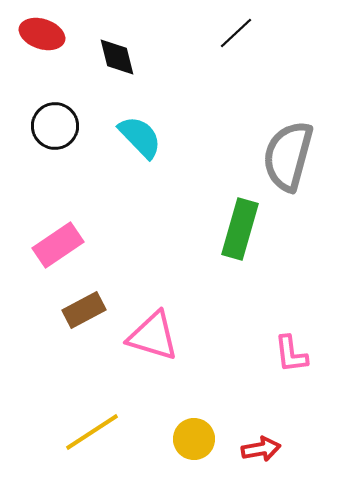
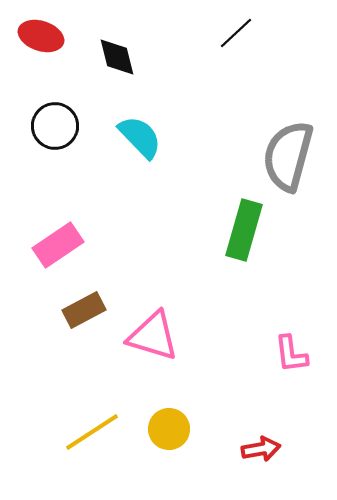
red ellipse: moved 1 px left, 2 px down
green rectangle: moved 4 px right, 1 px down
yellow circle: moved 25 px left, 10 px up
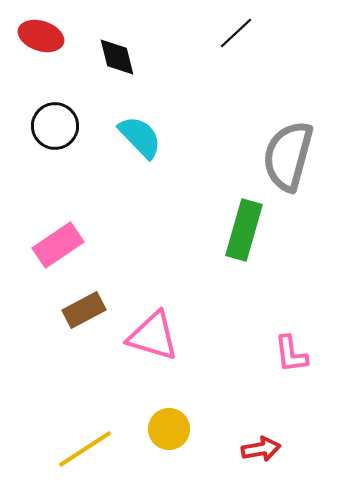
yellow line: moved 7 px left, 17 px down
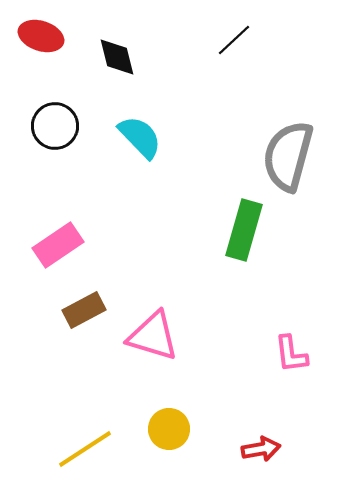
black line: moved 2 px left, 7 px down
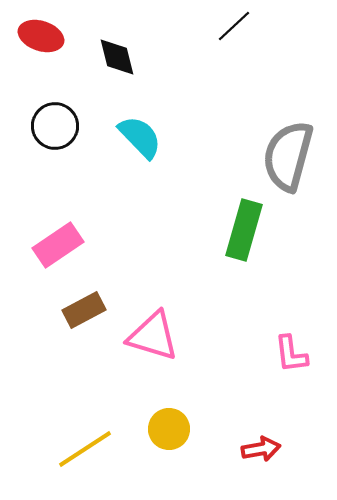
black line: moved 14 px up
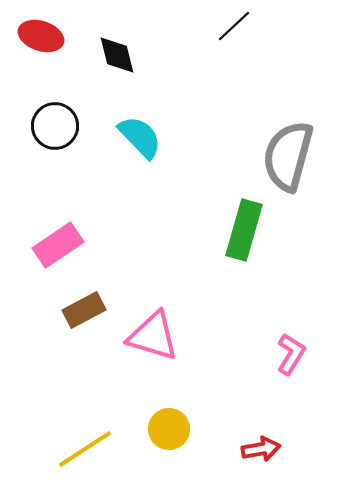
black diamond: moved 2 px up
pink L-shape: rotated 141 degrees counterclockwise
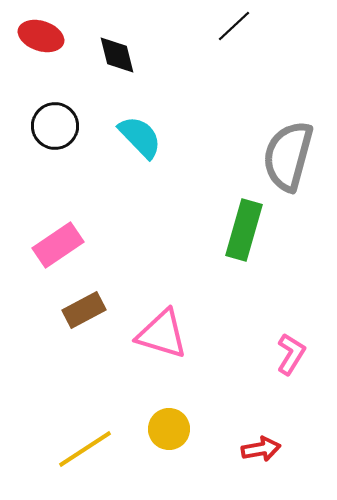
pink triangle: moved 9 px right, 2 px up
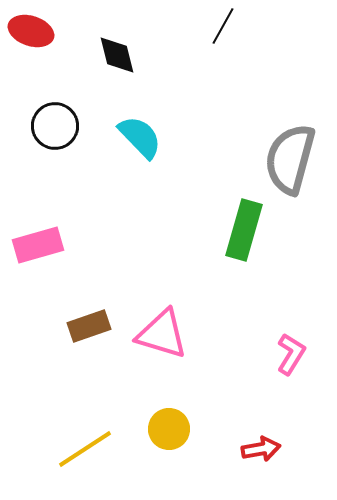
black line: moved 11 px left; rotated 18 degrees counterclockwise
red ellipse: moved 10 px left, 5 px up
gray semicircle: moved 2 px right, 3 px down
pink rectangle: moved 20 px left; rotated 18 degrees clockwise
brown rectangle: moved 5 px right, 16 px down; rotated 9 degrees clockwise
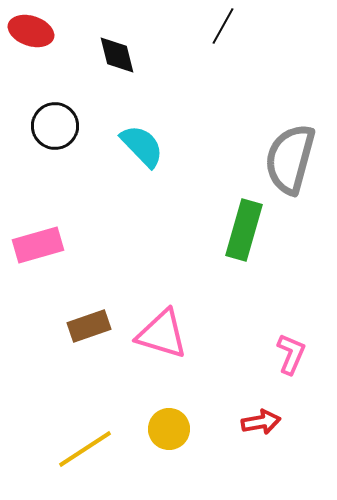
cyan semicircle: moved 2 px right, 9 px down
pink L-shape: rotated 9 degrees counterclockwise
red arrow: moved 27 px up
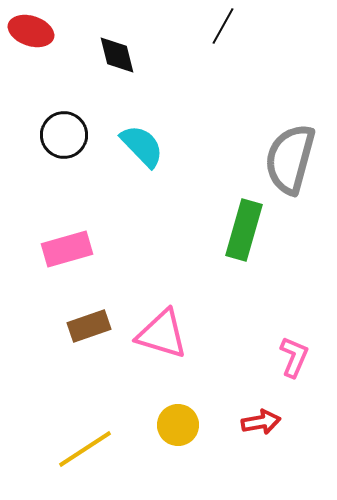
black circle: moved 9 px right, 9 px down
pink rectangle: moved 29 px right, 4 px down
pink L-shape: moved 3 px right, 3 px down
yellow circle: moved 9 px right, 4 px up
